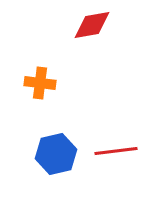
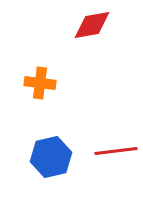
blue hexagon: moved 5 px left, 3 px down
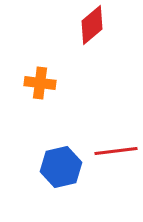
red diamond: rotated 30 degrees counterclockwise
blue hexagon: moved 10 px right, 10 px down
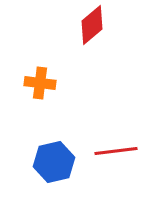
blue hexagon: moved 7 px left, 5 px up
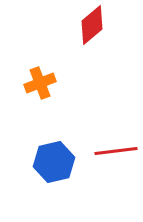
orange cross: rotated 28 degrees counterclockwise
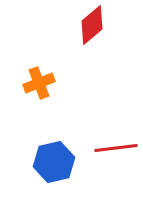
orange cross: moved 1 px left
red line: moved 3 px up
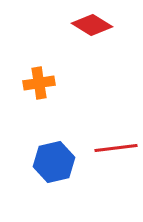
red diamond: rotated 72 degrees clockwise
orange cross: rotated 12 degrees clockwise
